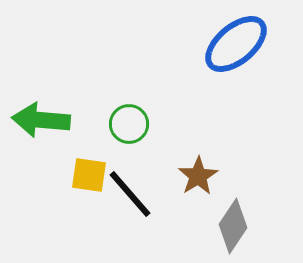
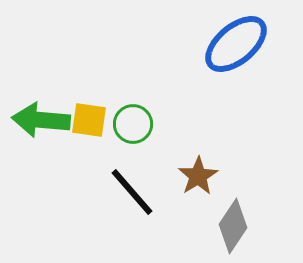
green circle: moved 4 px right
yellow square: moved 55 px up
black line: moved 2 px right, 2 px up
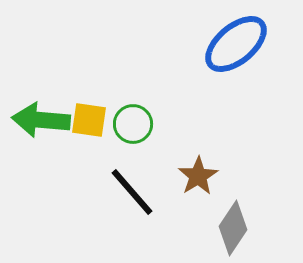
gray diamond: moved 2 px down
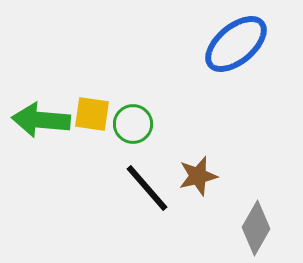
yellow square: moved 3 px right, 6 px up
brown star: rotated 18 degrees clockwise
black line: moved 15 px right, 4 px up
gray diamond: moved 23 px right; rotated 4 degrees counterclockwise
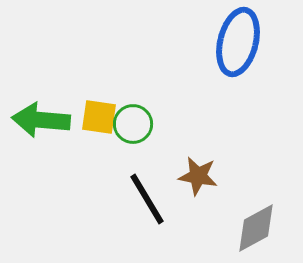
blue ellipse: moved 2 px right, 2 px up; rotated 36 degrees counterclockwise
yellow square: moved 7 px right, 3 px down
brown star: rotated 24 degrees clockwise
black line: moved 11 px down; rotated 10 degrees clockwise
gray diamond: rotated 32 degrees clockwise
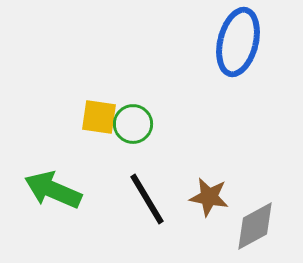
green arrow: moved 12 px right, 70 px down; rotated 18 degrees clockwise
brown star: moved 11 px right, 21 px down
gray diamond: moved 1 px left, 2 px up
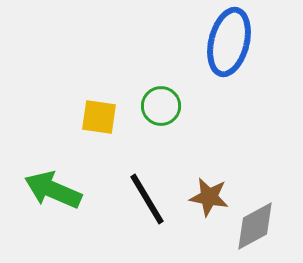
blue ellipse: moved 9 px left
green circle: moved 28 px right, 18 px up
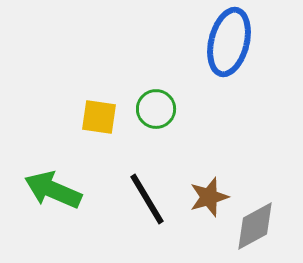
green circle: moved 5 px left, 3 px down
brown star: rotated 27 degrees counterclockwise
